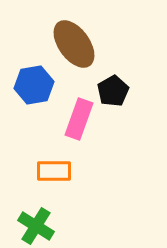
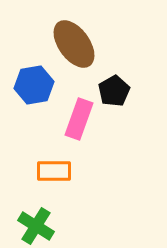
black pentagon: moved 1 px right
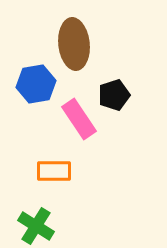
brown ellipse: rotated 30 degrees clockwise
blue hexagon: moved 2 px right, 1 px up
black pentagon: moved 4 px down; rotated 12 degrees clockwise
pink rectangle: rotated 54 degrees counterclockwise
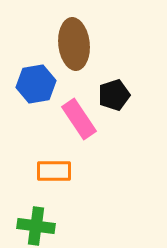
green cross: rotated 24 degrees counterclockwise
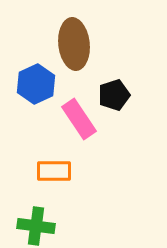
blue hexagon: rotated 15 degrees counterclockwise
